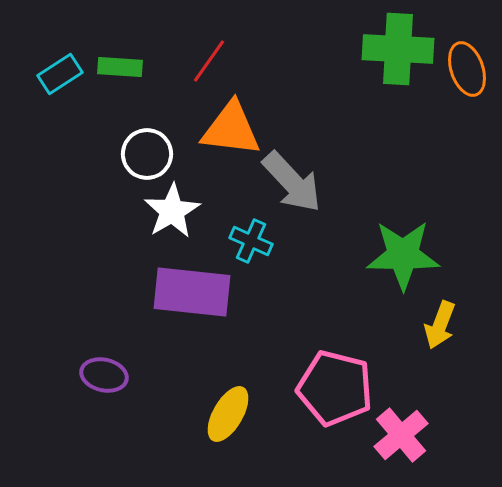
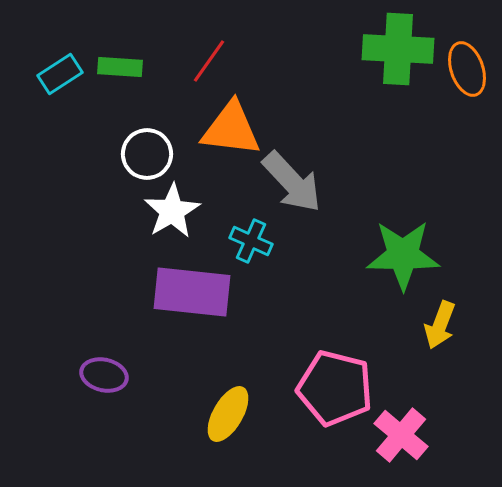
pink cross: rotated 10 degrees counterclockwise
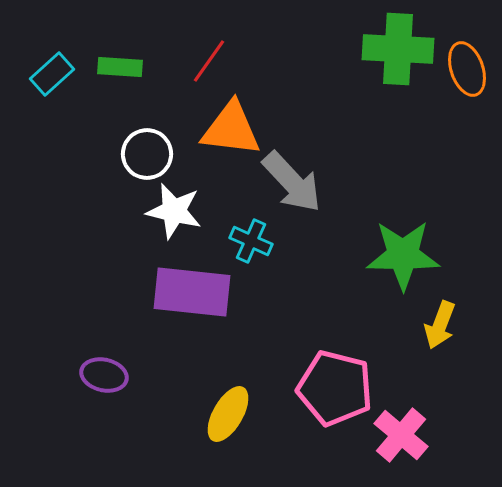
cyan rectangle: moved 8 px left; rotated 9 degrees counterclockwise
white star: moved 2 px right; rotated 28 degrees counterclockwise
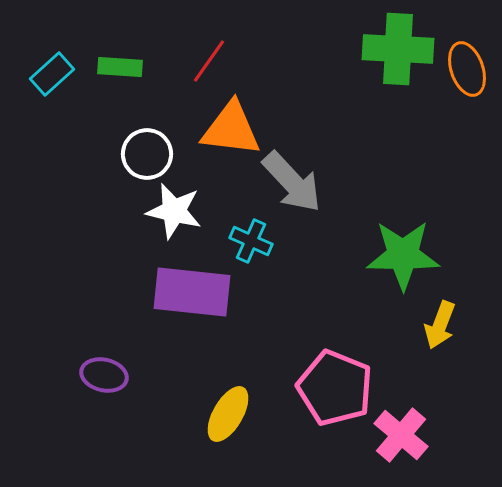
pink pentagon: rotated 8 degrees clockwise
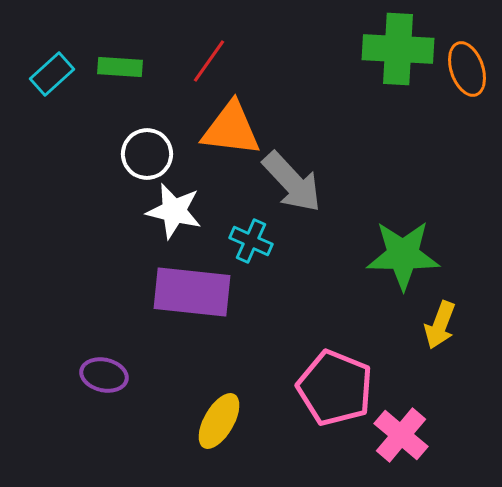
yellow ellipse: moved 9 px left, 7 px down
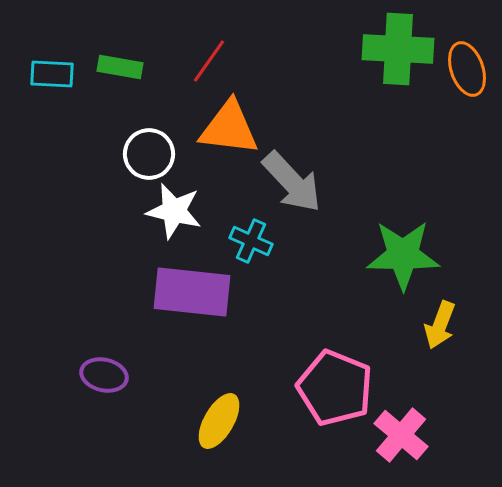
green rectangle: rotated 6 degrees clockwise
cyan rectangle: rotated 45 degrees clockwise
orange triangle: moved 2 px left, 1 px up
white circle: moved 2 px right
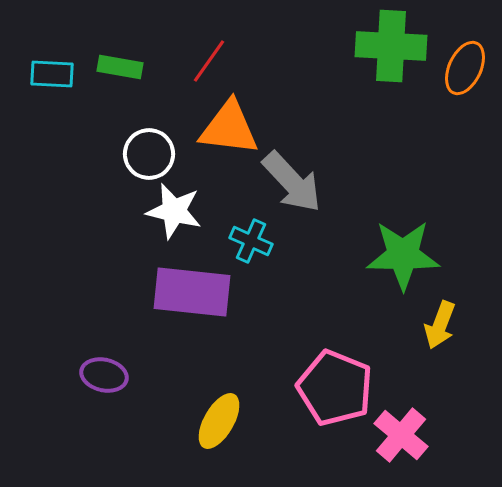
green cross: moved 7 px left, 3 px up
orange ellipse: moved 2 px left, 1 px up; rotated 44 degrees clockwise
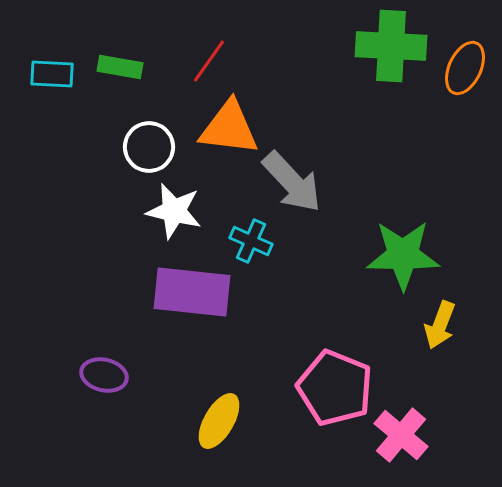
white circle: moved 7 px up
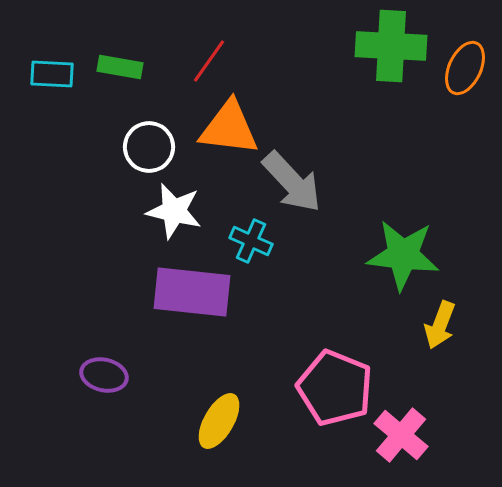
green star: rotated 6 degrees clockwise
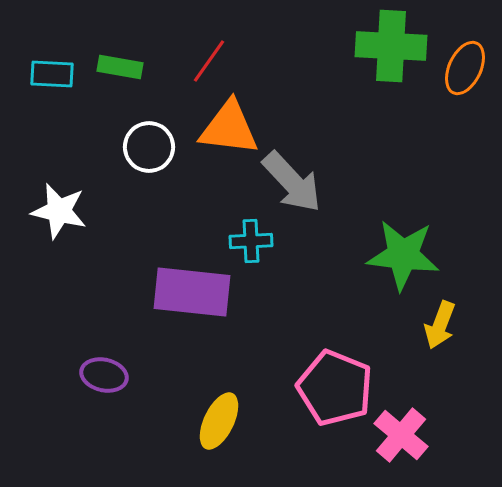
white star: moved 115 px left
cyan cross: rotated 27 degrees counterclockwise
yellow ellipse: rotated 4 degrees counterclockwise
